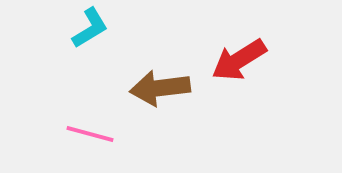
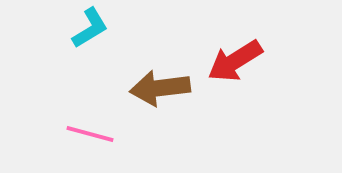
red arrow: moved 4 px left, 1 px down
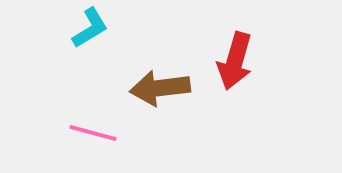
red arrow: rotated 42 degrees counterclockwise
pink line: moved 3 px right, 1 px up
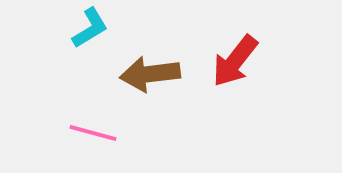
red arrow: rotated 22 degrees clockwise
brown arrow: moved 10 px left, 14 px up
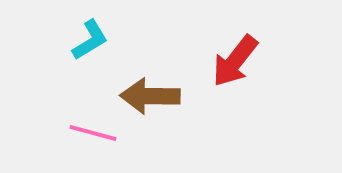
cyan L-shape: moved 12 px down
brown arrow: moved 22 px down; rotated 8 degrees clockwise
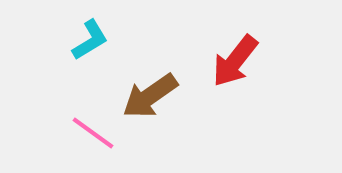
brown arrow: rotated 36 degrees counterclockwise
pink line: rotated 21 degrees clockwise
